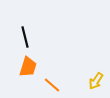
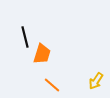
orange trapezoid: moved 14 px right, 13 px up
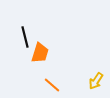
orange trapezoid: moved 2 px left, 1 px up
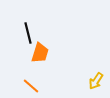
black line: moved 3 px right, 4 px up
orange line: moved 21 px left, 1 px down
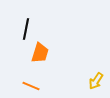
black line: moved 2 px left, 4 px up; rotated 25 degrees clockwise
orange line: rotated 18 degrees counterclockwise
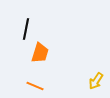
orange line: moved 4 px right
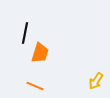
black line: moved 1 px left, 4 px down
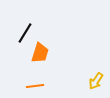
black line: rotated 20 degrees clockwise
orange line: rotated 30 degrees counterclockwise
